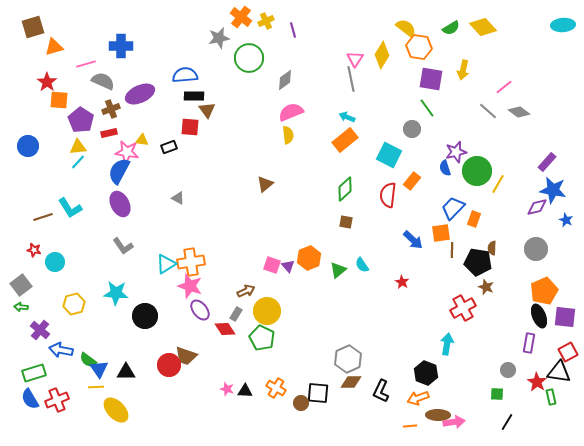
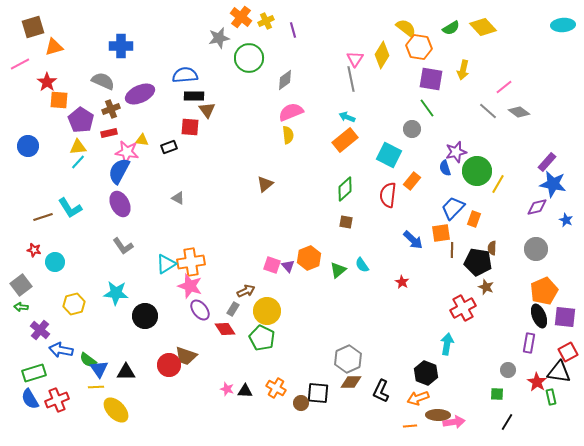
pink line at (86, 64): moved 66 px left; rotated 12 degrees counterclockwise
blue star at (553, 190): moved 6 px up
gray rectangle at (236, 314): moved 3 px left, 5 px up
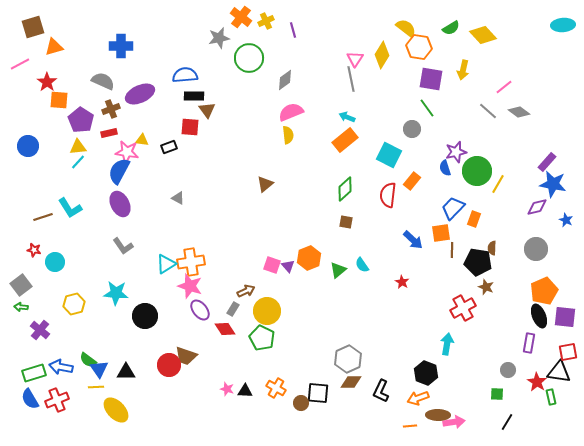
yellow diamond at (483, 27): moved 8 px down
blue arrow at (61, 350): moved 17 px down
red square at (568, 352): rotated 18 degrees clockwise
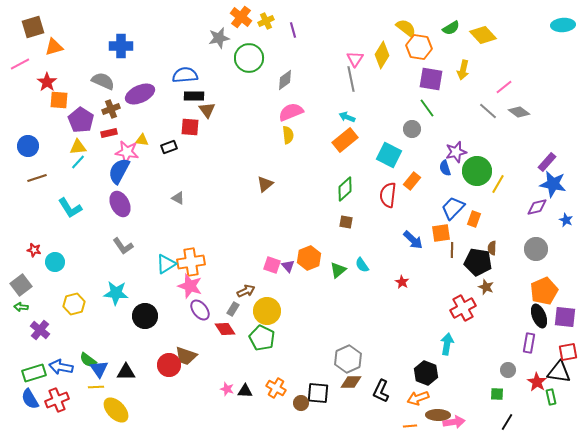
brown line at (43, 217): moved 6 px left, 39 px up
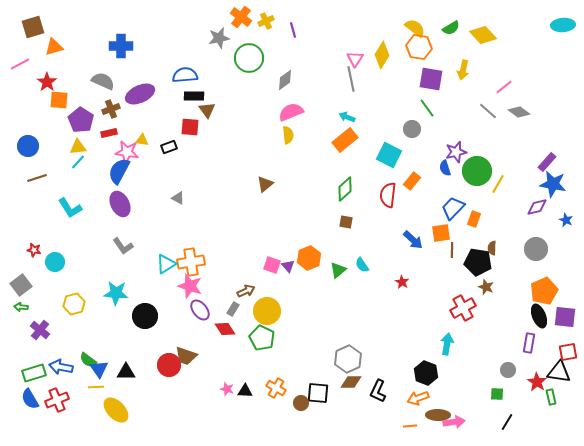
yellow semicircle at (406, 28): moved 9 px right
black L-shape at (381, 391): moved 3 px left
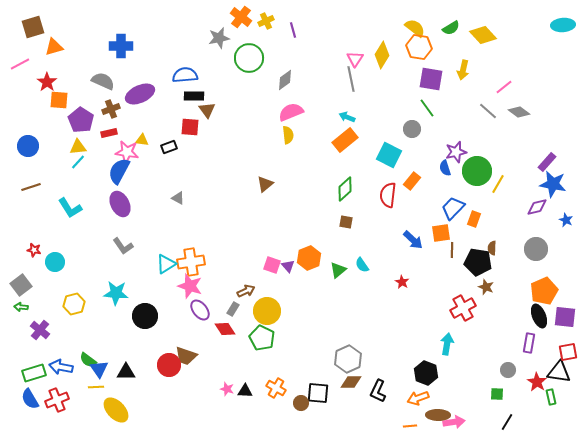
brown line at (37, 178): moved 6 px left, 9 px down
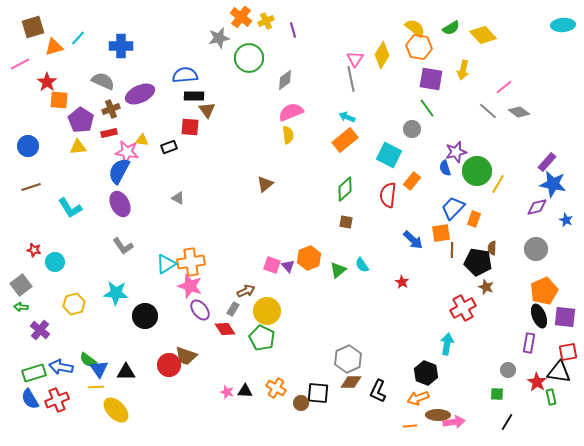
cyan line at (78, 162): moved 124 px up
pink star at (227, 389): moved 3 px down
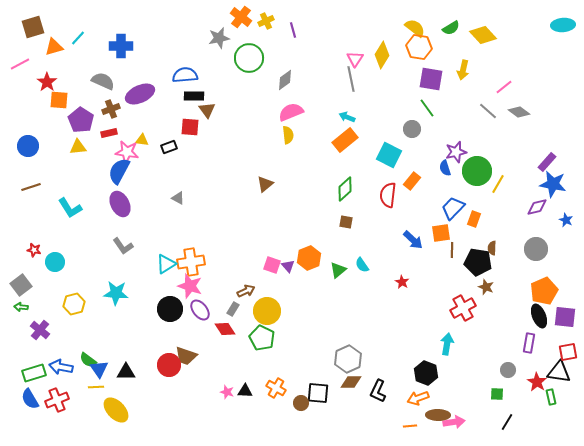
black circle at (145, 316): moved 25 px right, 7 px up
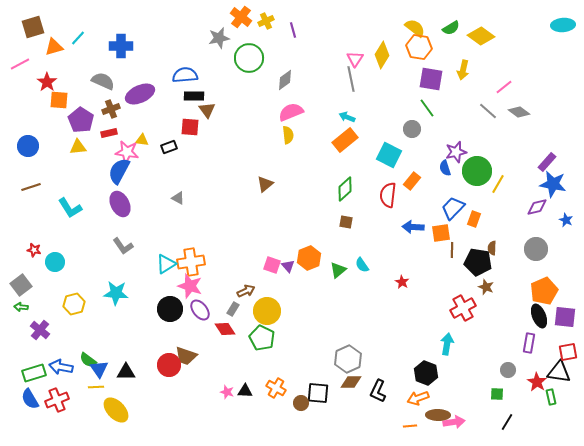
yellow diamond at (483, 35): moved 2 px left, 1 px down; rotated 12 degrees counterclockwise
blue arrow at (413, 240): moved 13 px up; rotated 140 degrees clockwise
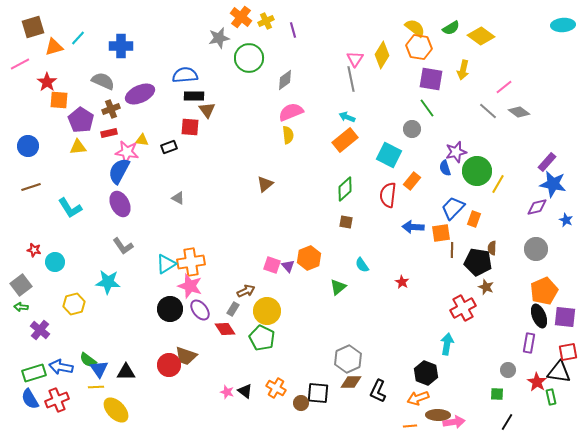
green triangle at (338, 270): moved 17 px down
cyan star at (116, 293): moved 8 px left, 11 px up
black triangle at (245, 391): rotated 35 degrees clockwise
